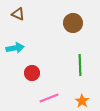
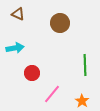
brown circle: moved 13 px left
green line: moved 5 px right
pink line: moved 3 px right, 4 px up; rotated 30 degrees counterclockwise
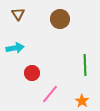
brown triangle: rotated 32 degrees clockwise
brown circle: moved 4 px up
pink line: moved 2 px left
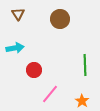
red circle: moved 2 px right, 3 px up
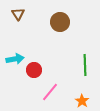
brown circle: moved 3 px down
cyan arrow: moved 11 px down
pink line: moved 2 px up
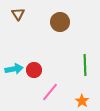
cyan arrow: moved 1 px left, 10 px down
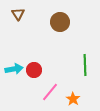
orange star: moved 9 px left, 2 px up
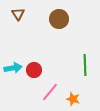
brown circle: moved 1 px left, 3 px up
cyan arrow: moved 1 px left, 1 px up
orange star: rotated 16 degrees counterclockwise
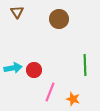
brown triangle: moved 1 px left, 2 px up
pink line: rotated 18 degrees counterclockwise
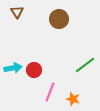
green line: rotated 55 degrees clockwise
